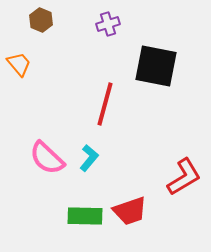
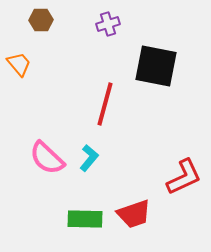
brown hexagon: rotated 25 degrees counterclockwise
red L-shape: rotated 6 degrees clockwise
red trapezoid: moved 4 px right, 3 px down
green rectangle: moved 3 px down
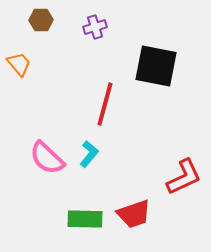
purple cross: moved 13 px left, 3 px down
cyan L-shape: moved 4 px up
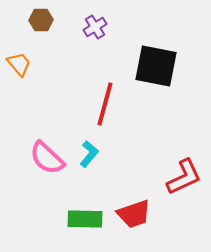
purple cross: rotated 15 degrees counterclockwise
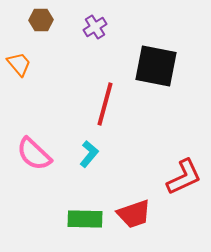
pink semicircle: moved 13 px left, 4 px up
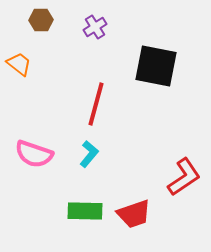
orange trapezoid: rotated 12 degrees counterclockwise
red line: moved 9 px left
pink semicircle: rotated 24 degrees counterclockwise
red L-shape: rotated 9 degrees counterclockwise
green rectangle: moved 8 px up
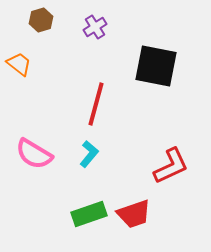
brown hexagon: rotated 15 degrees counterclockwise
pink semicircle: rotated 12 degrees clockwise
red L-shape: moved 13 px left, 11 px up; rotated 9 degrees clockwise
green rectangle: moved 4 px right, 3 px down; rotated 20 degrees counterclockwise
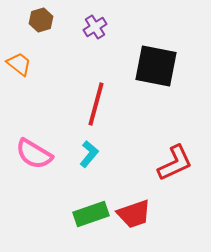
red L-shape: moved 4 px right, 3 px up
green rectangle: moved 2 px right
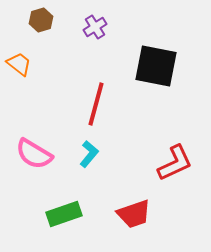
green rectangle: moved 27 px left
